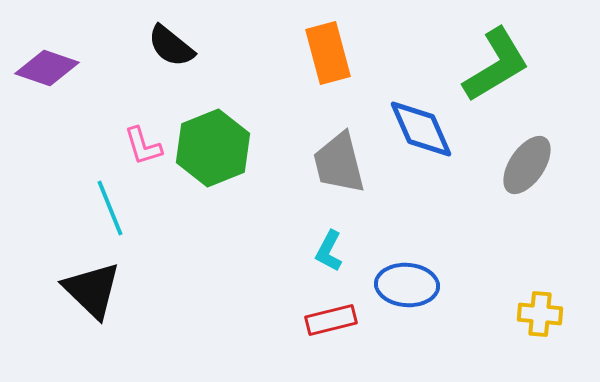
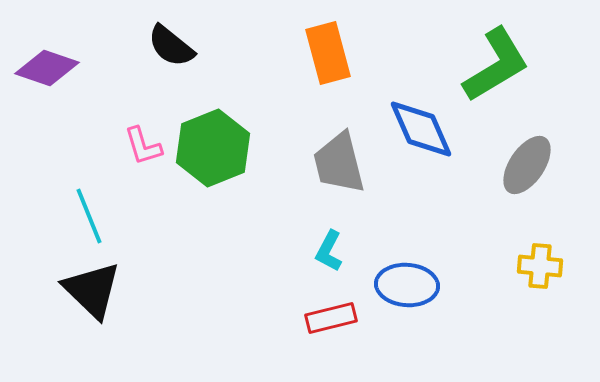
cyan line: moved 21 px left, 8 px down
yellow cross: moved 48 px up
red rectangle: moved 2 px up
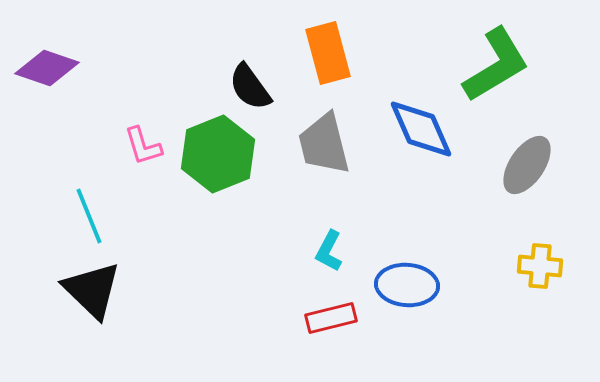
black semicircle: moved 79 px right, 41 px down; rotated 15 degrees clockwise
green hexagon: moved 5 px right, 6 px down
gray trapezoid: moved 15 px left, 19 px up
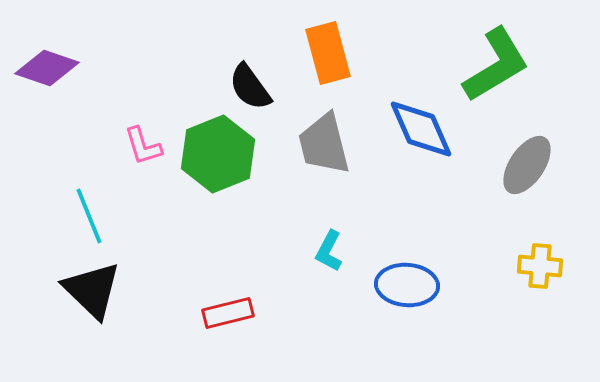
red rectangle: moved 103 px left, 5 px up
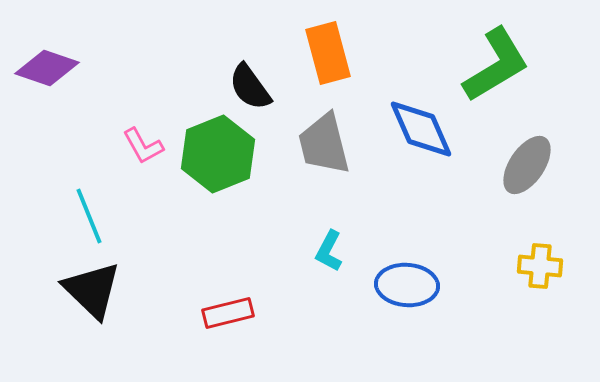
pink L-shape: rotated 12 degrees counterclockwise
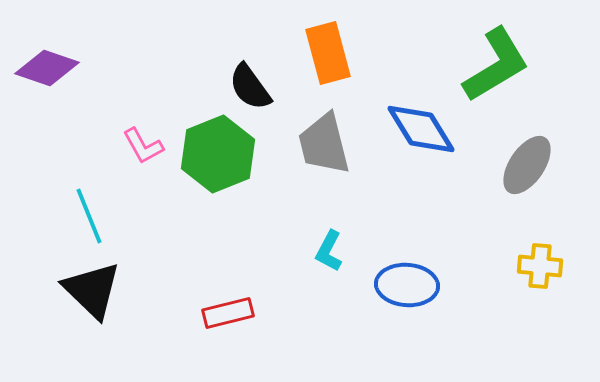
blue diamond: rotated 8 degrees counterclockwise
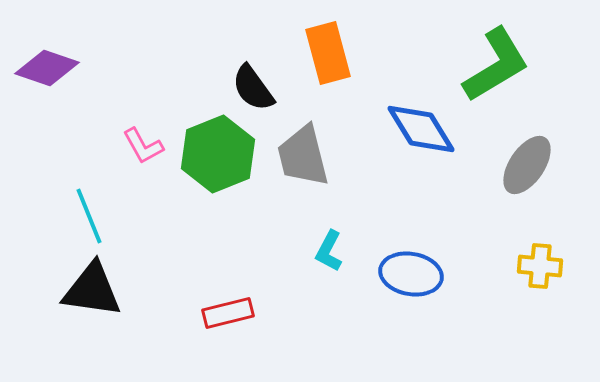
black semicircle: moved 3 px right, 1 px down
gray trapezoid: moved 21 px left, 12 px down
blue ellipse: moved 4 px right, 11 px up; rotated 6 degrees clockwise
black triangle: rotated 36 degrees counterclockwise
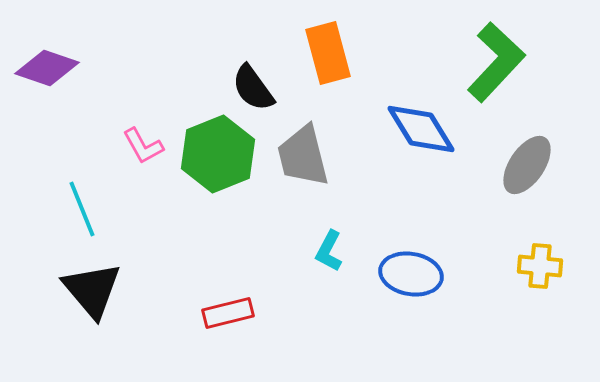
green L-shape: moved 3 px up; rotated 16 degrees counterclockwise
cyan line: moved 7 px left, 7 px up
black triangle: rotated 42 degrees clockwise
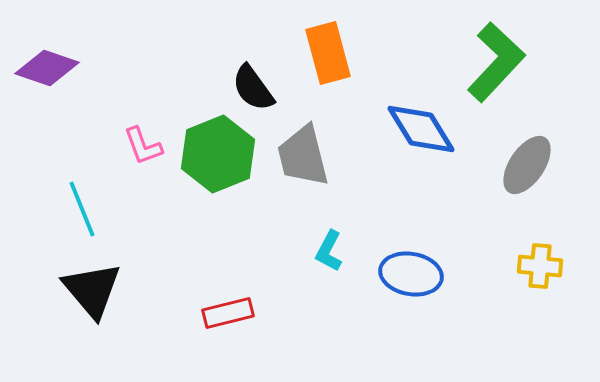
pink L-shape: rotated 9 degrees clockwise
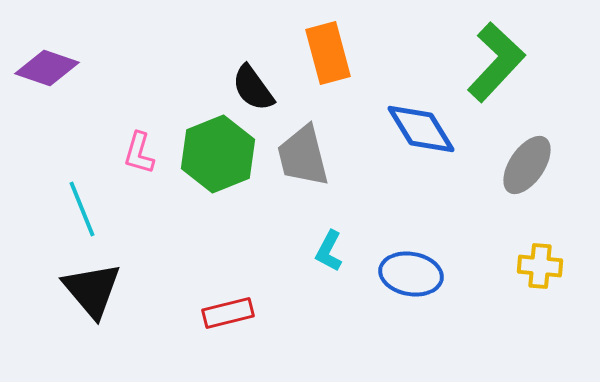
pink L-shape: moved 4 px left, 7 px down; rotated 36 degrees clockwise
